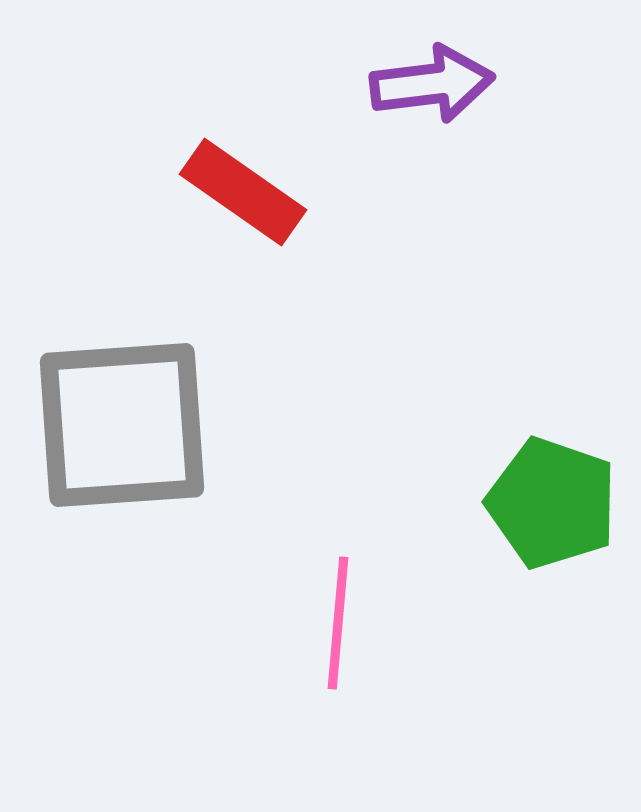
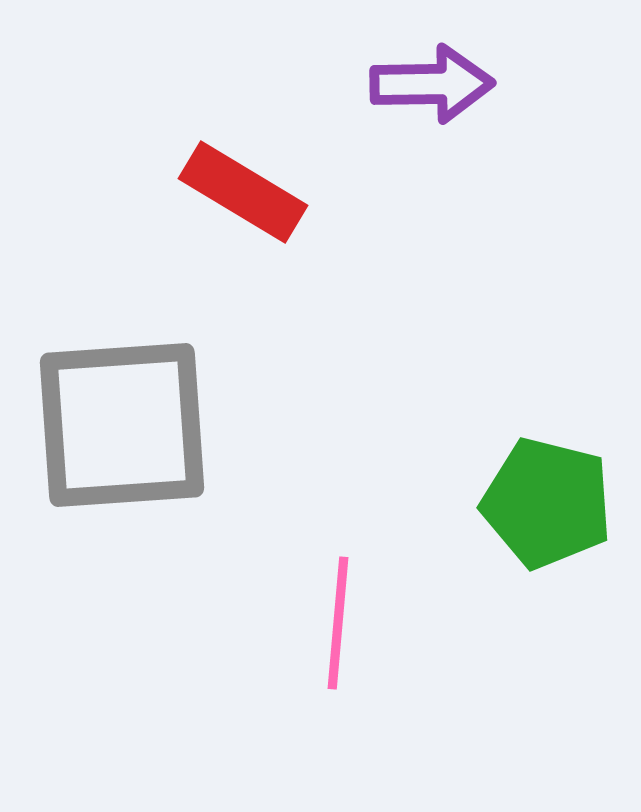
purple arrow: rotated 6 degrees clockwise
red rectangle: rotated 4 degrees counterclockwise
green pentagon: moved 5 px left; rotated 5 degrees counterclockwise
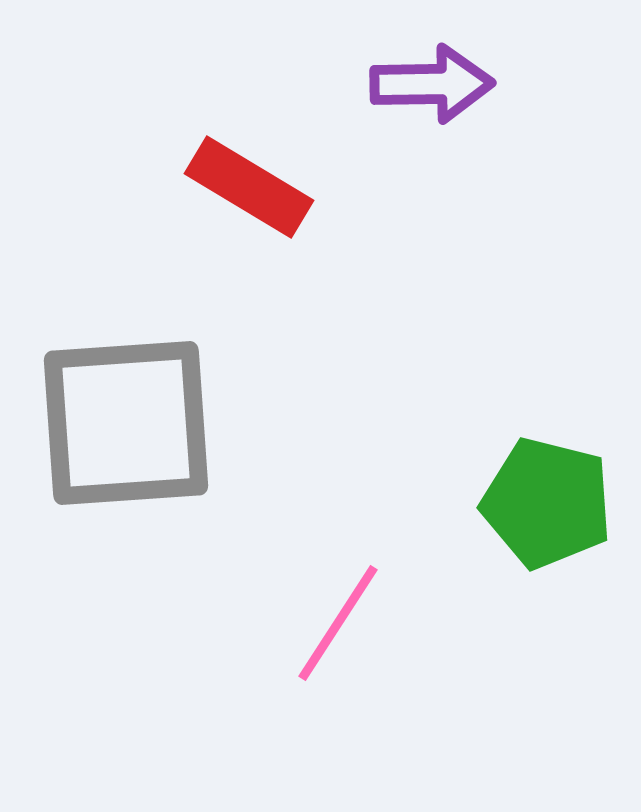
red rectangle: moved 6 px right, 5 px up
gray square: moved 4 px right, 2 px up
pink line: rotated 28 degrees clockwise
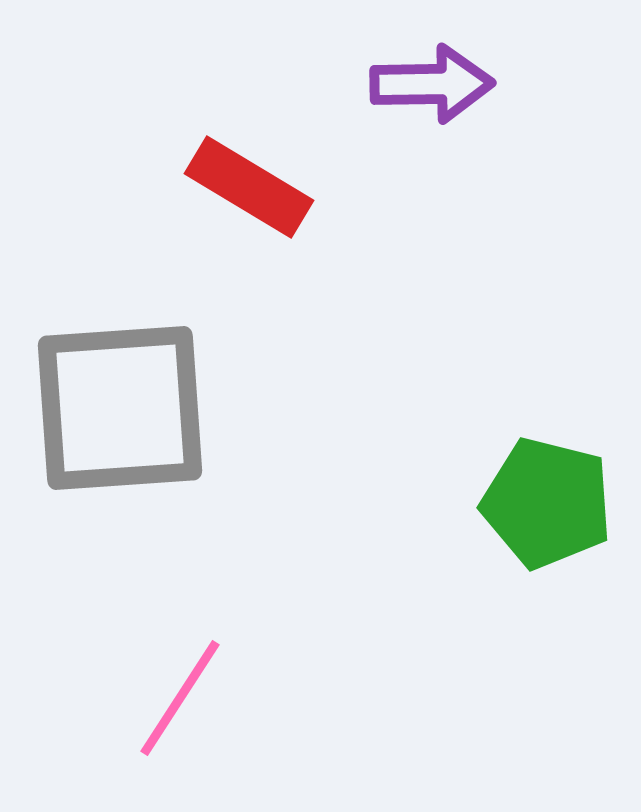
gray square: moved 6 px left, 15 px up
pink line: moved 158 px left, 75 px down
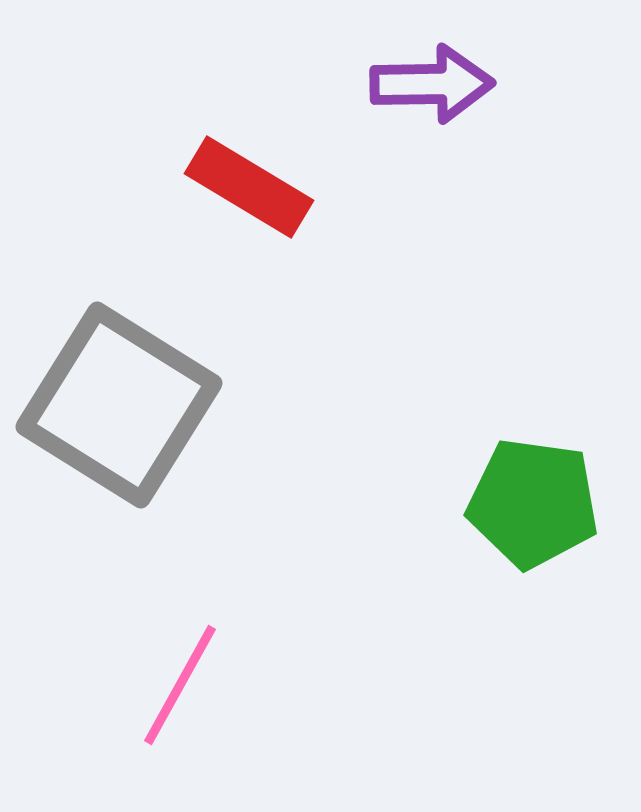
gray square: moved 1 px left, 3 px up; rotated 36 degrees clockwise
green pentagon: moved 14 px left; rotated 6 degrees counterclockwise
pink line: moved 13 px up; rotated 4 degrees counterclockwise
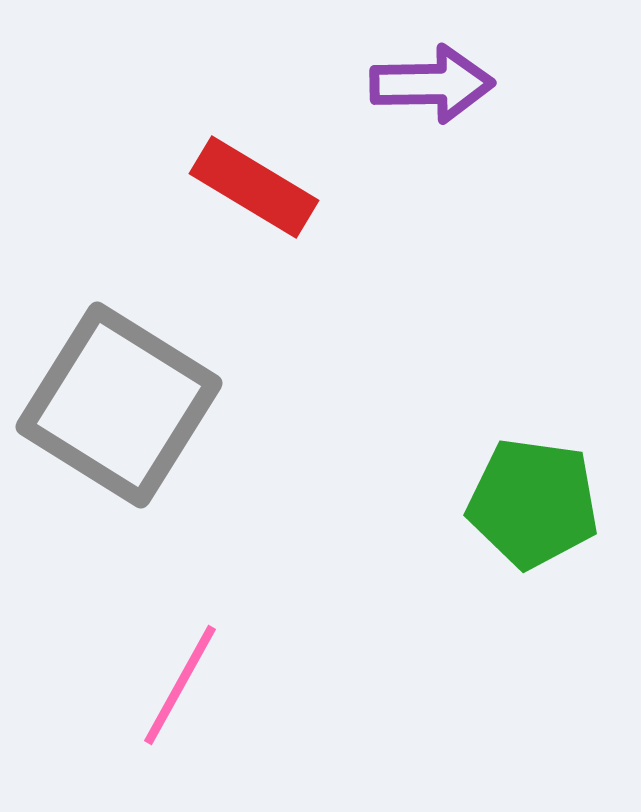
red rectangle: moved 5 px right
